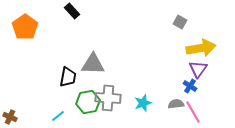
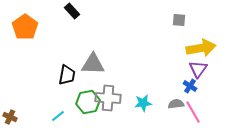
gray square: moved 1 px left, 2 px up; rotated 24 degrees counterclockwise
black trapezoid: moved 1 px left, 2 px up
cyan star: rotated 12 degrees clockwise
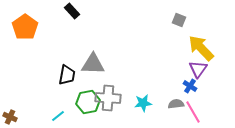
gray square: rotated 16 degrees clockwise
yellow arrow: rotated 124 degrees counterclockwise
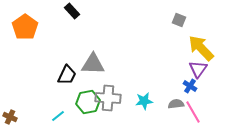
black trapezoid: rotated 15 degrees clockwise
cyan star: moved 1 px right, 2 px up
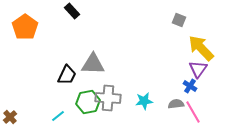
brown cross: rotated 24 degrees clockwise
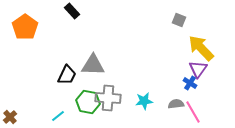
gray triangle: moved 1 px down
blue cross: moved 3 px up
green hexagon: rotated 20 degrees clockwise
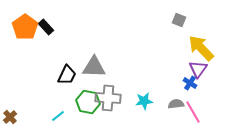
black rectangle: moved 26 px left, 16 px down
gray triangle: moved 1 px right, 2 px down
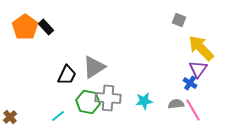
gray triangle: rotated 35 degrees counterclockwise
pink line: moved 2 px up
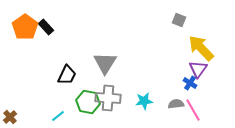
gray triangle: moved 11 px right, 4 px up; rotated 25 degrees counterclockwise
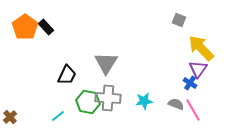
gray triangle: moved 1 px right
gray semicircle: rotated 28 degrees clockwise
